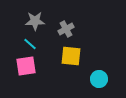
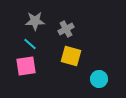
yellow square: rotated 10 degrees clockwise
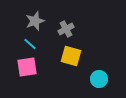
gray star: rotated 18 degrees counterclockwise
pink square: moved 1 px right, 1 px down
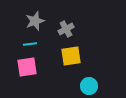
cyan line: rotated 48 degrees counterclockwise
yellow square: rotated 25 degrees counterclockwise
cyan circle: moved 10 px left, 7 px down
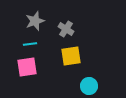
gray cross: rotated 28 degrees counterclockwise
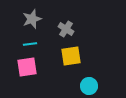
gray star: moved 3 px left, 2 px up
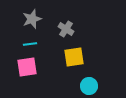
yellow square: moved 3 px right, 1 px down
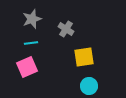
cyan line: moved 1 px right, 1 px up
yellow square: moved 10 px right
pink square: rotated 15 degrees counterclockwise
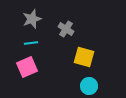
yellow square: rotated 25 degrees clockwise
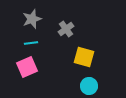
gray cross: rotated 21 degrees clockwise
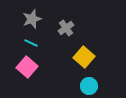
gray cross: moved 1 px up
cyan line: rotated 32 degrees clockwise
yellow square: rotated 25 degrees clockwise
pink square: rotated 25 degrees counterclockwise
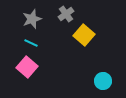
gray cross: moved 14 px up
yellow square: moved 22 px up
cyan circle: moved 14 px right, 5 px up
